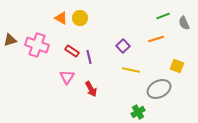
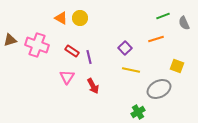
purple square: moved 2 px right, 2 px down
red arrow: moved 2 px right, 3 px up
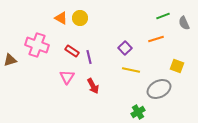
brown triangle: moved 20 px down
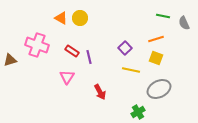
green line: rotated 32 degrees clockwise
yellow square: moved 21 px left, 8 px up
red arrow: moved 7 px right, 6 px down
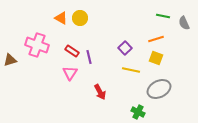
pink triangle: moved 3 px right, 4 px up
green cross: rotated 32 degrees counterclockwise
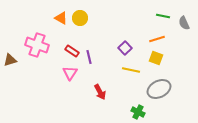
orange line: moved 1 px right
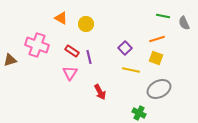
yellow circle: moved 6 px right, 6 px down
green cross: moved 1 px right, 1 px down
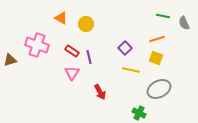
pink triangle: moved 2 px right
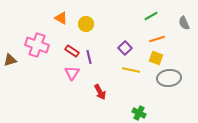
green line: moved 12 px left; rotated 40 degrees counterclockwise
gray ellipse: moved 10 px right, 11 px up; rotated 20 degrees clockwise
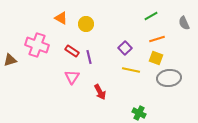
pink triangle: moved 4 px down
